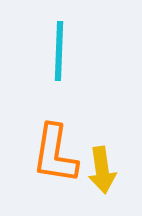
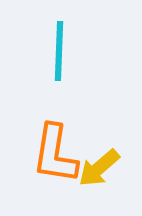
yellow arrow: moved 3 px left, 2 px up; rotated 57 degrees clockwise
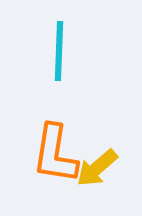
yellow arrow: moved 2 px left
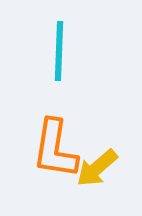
orange L-shape: moved 5 px up
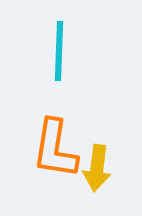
yellow arrow: rotated 42 degrees counterclockwise
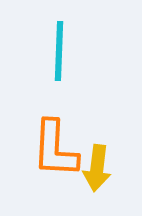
orange L-shape: rotated 6 degrees counterclockwise
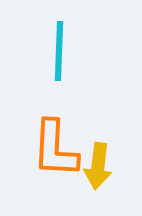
yellow arrow: moved 1 px right, 2 px up
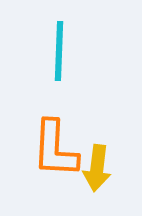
yellow arrow: moved 1 px left, 2 px down
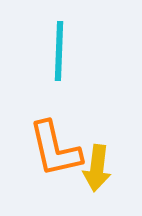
orange L-shape: rotated 16 degrees counterclockwise
